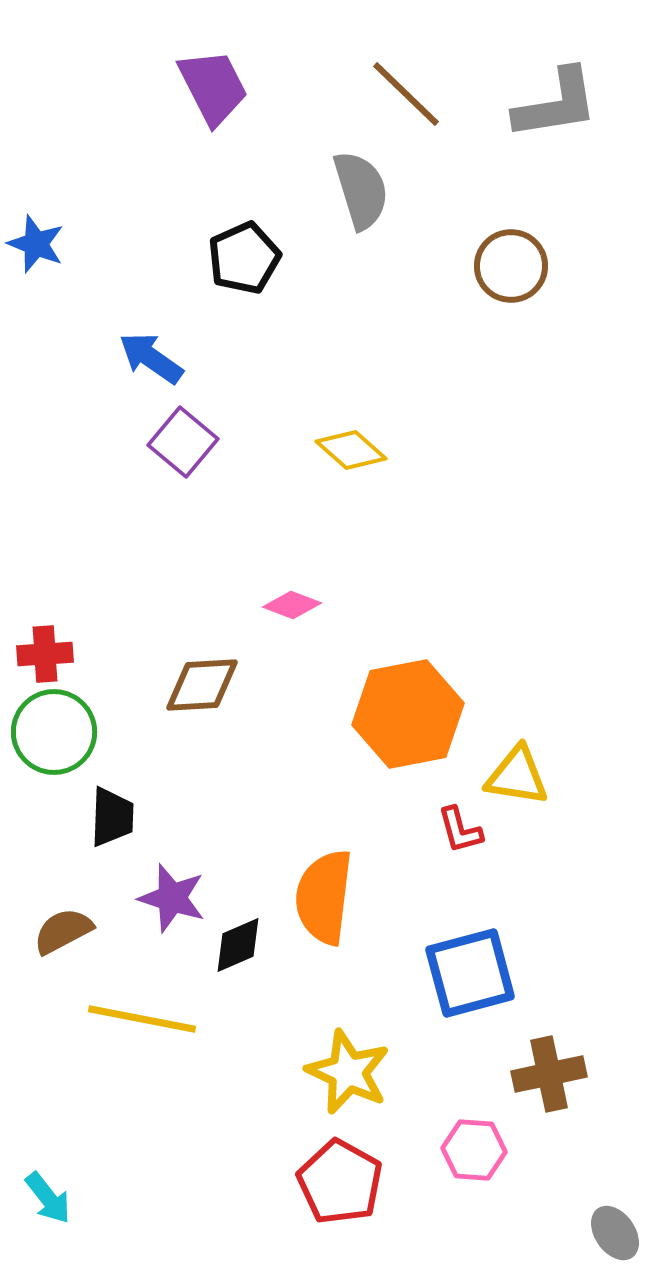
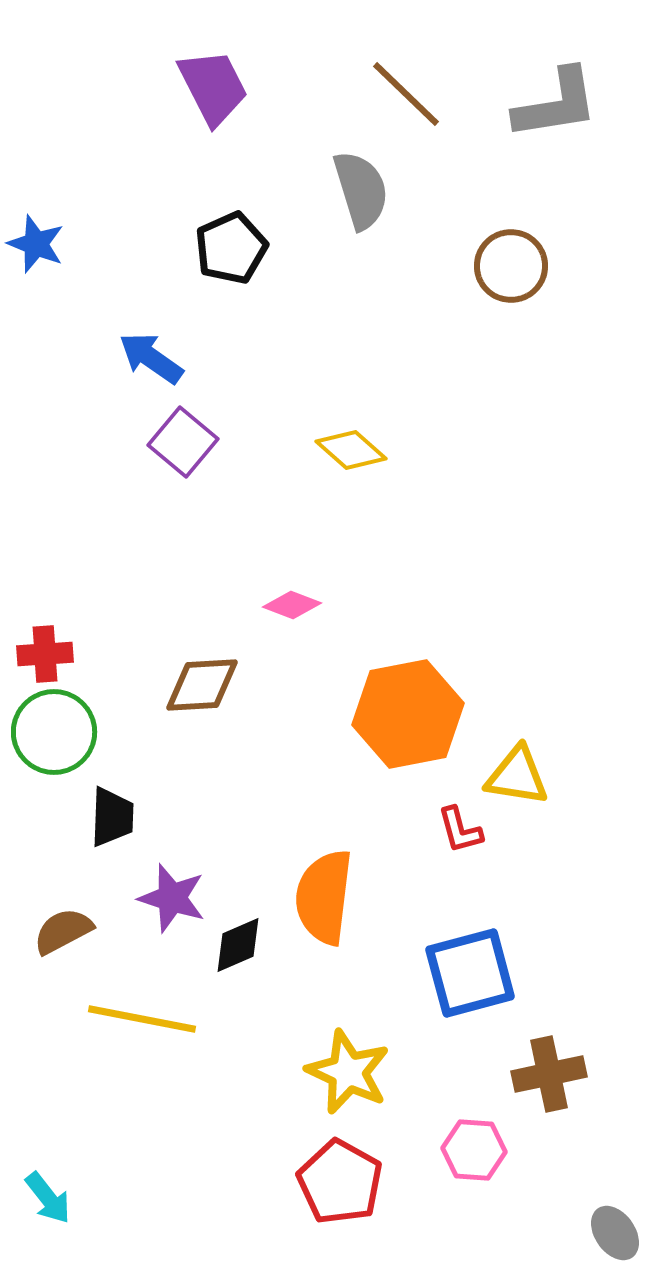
black pentagon: moved 13 px left, 10 px up
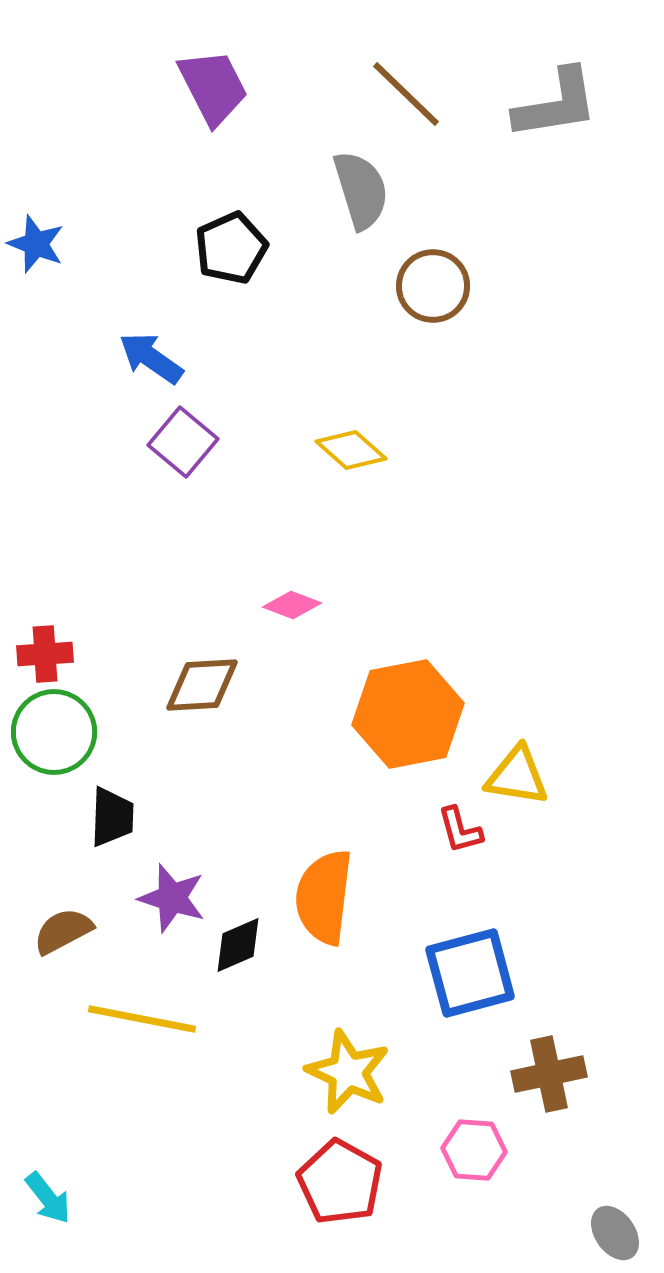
brown circle: moved 78 px left, 20 px down
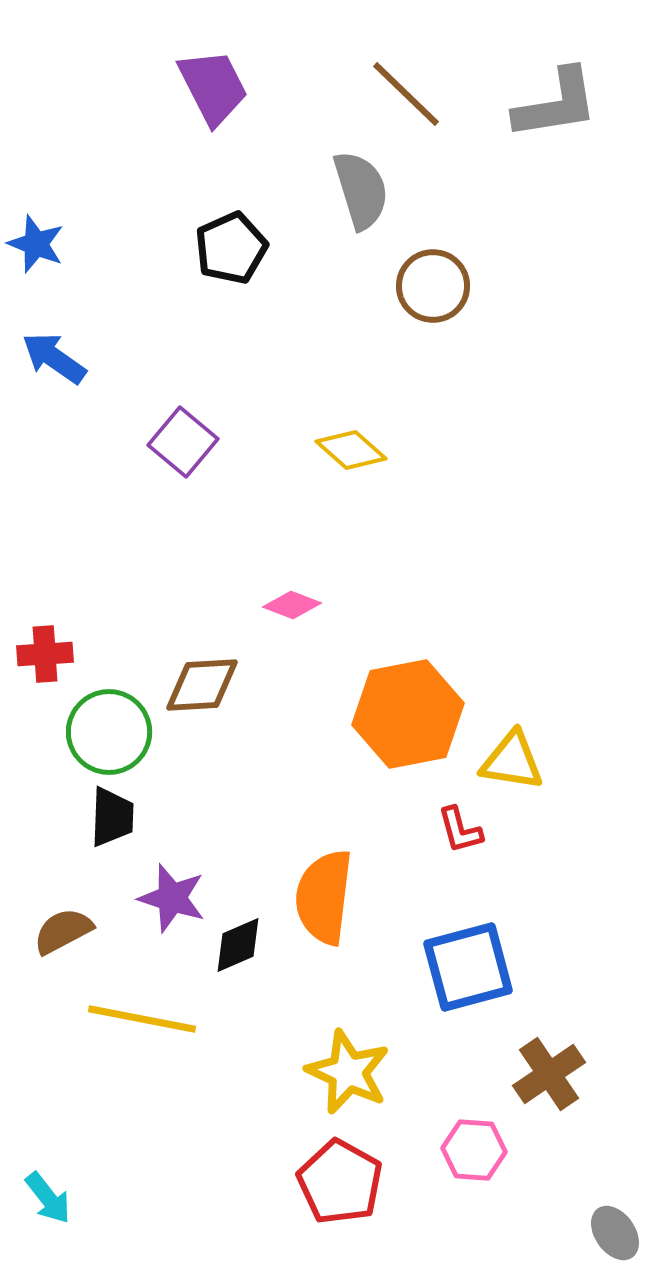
blue arrow: moved 97 px left
green circle: moved 55 px right
yellow triangle: moved 5 px left, 15 px up
blue square: moved 2 px left, 6 px up
brown cross: rotated 22 degrees counterclockwise
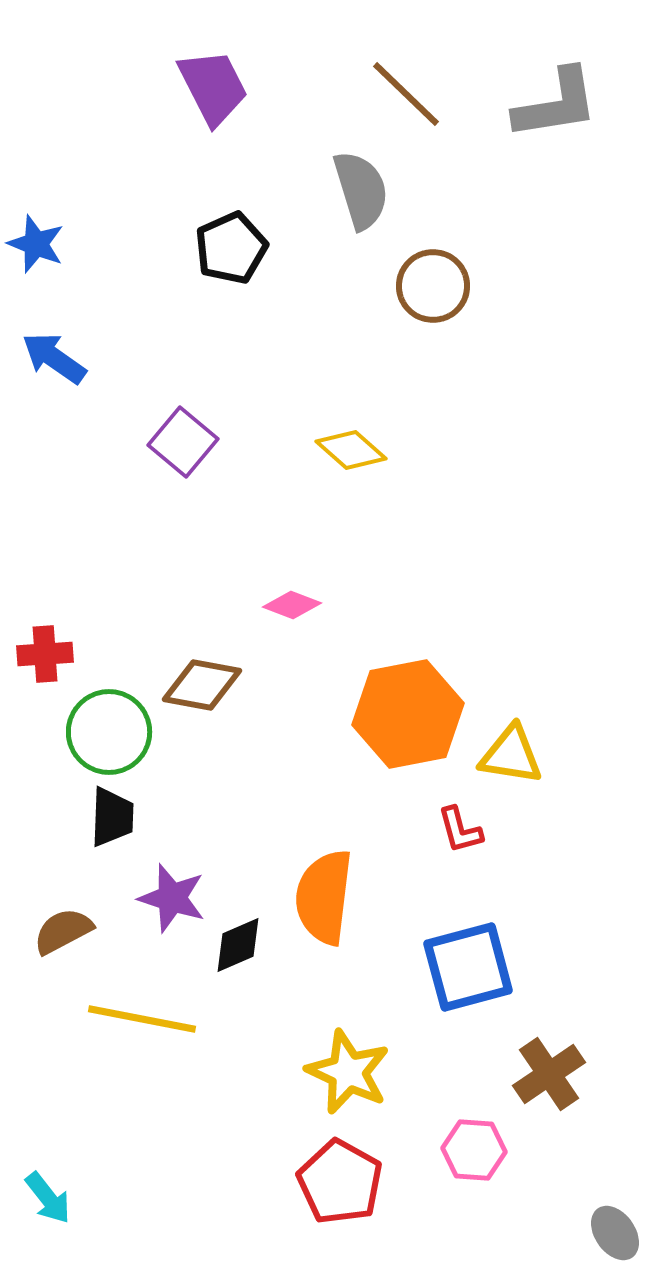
brown diamond: rotated 14 degrees clockwise
yellow triangle: moved 1 px left, 6 px up
